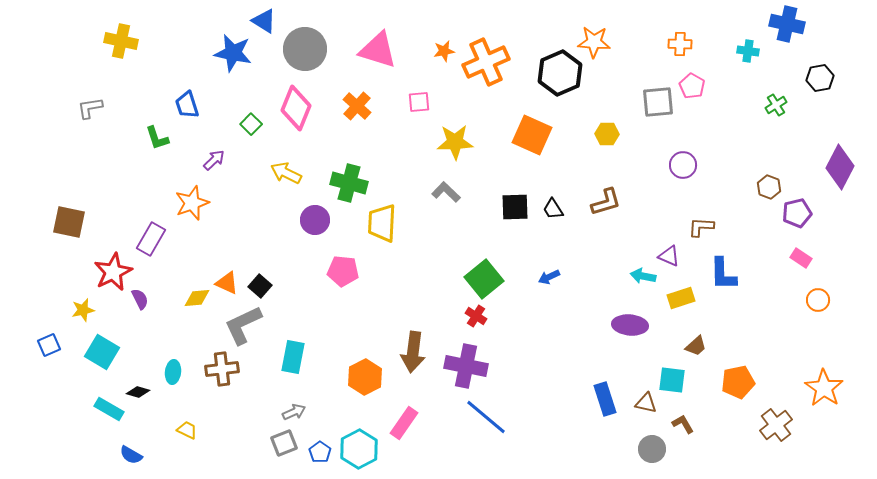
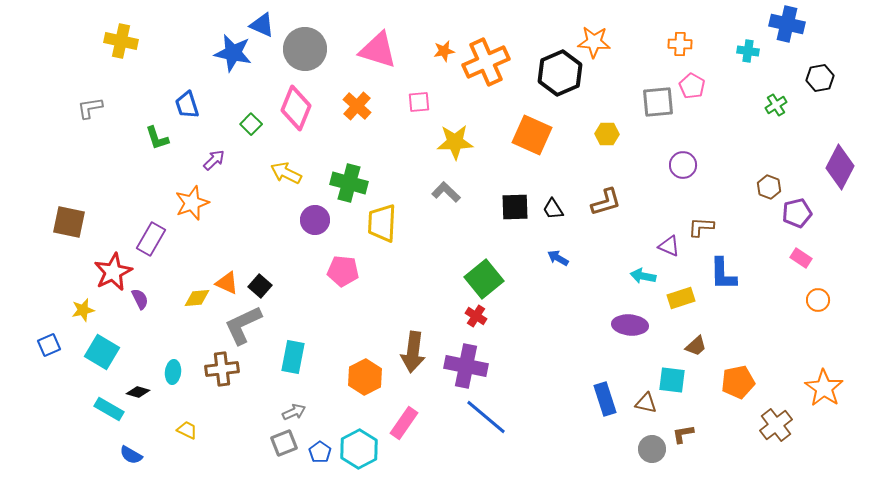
blue triangle at (264, 21): moved 2 px left, 4 px down; rotated 8 degrees counterclockwise
purple triangle at (669, 256): moved 10 px up
blue arrow at (549, 277): moved 9 px right, 19 px up; rotated 55 degrees clockwise
brown L-shape at (683, 424): moved 10 px down; rotated 70 degrees counterclockwise
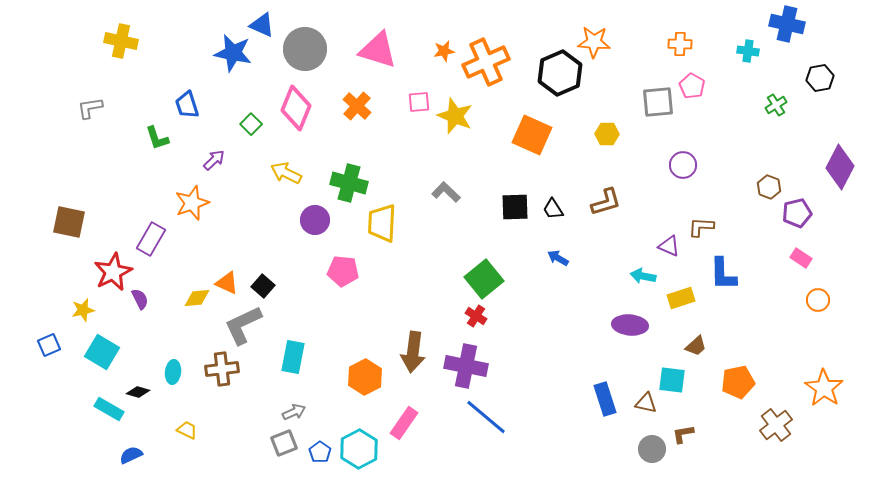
yellow star at (455, 142): moved 26 px up; rotated 24 degrees clockwise
black square at (260, 286): moved 3 px right
blue semicircle at (131, 455): rotated 125 degrees clockwise
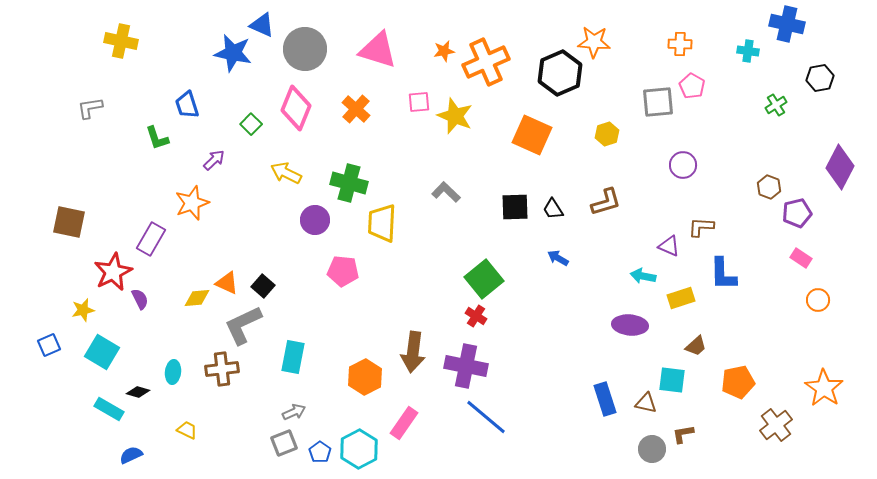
orange cross at (357, 106): moved 1 px left, 3 px down
yellow hexagon at (607, 134): rotated 20 degrees counterclockwise
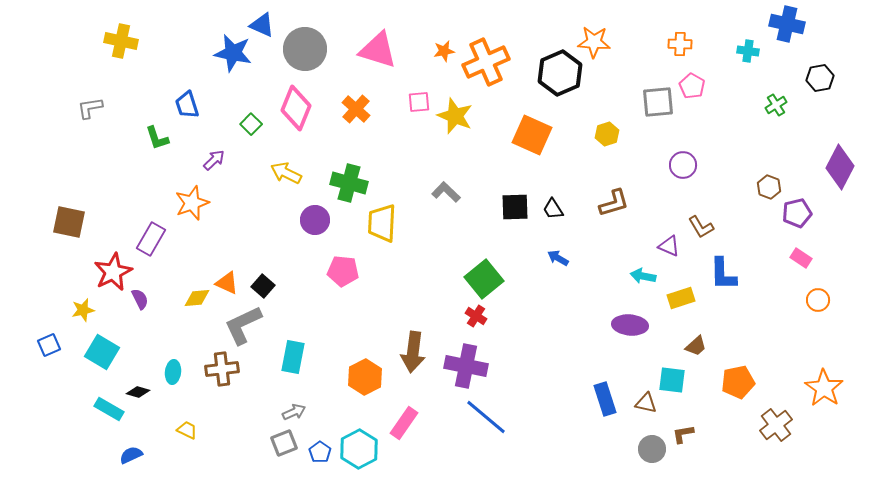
brown L-shape at (606, 202): moved 8 px right, 1 px down
brown L-shape at (701, 227): rotated 124 degrees counterclockwise
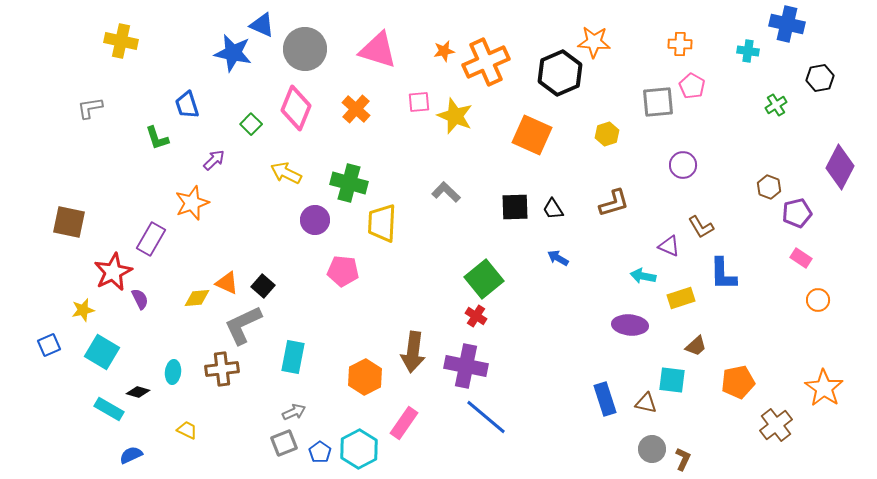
brown L-shape at (683, 434): moved 25 px down; rotated 125 degrees clockwise
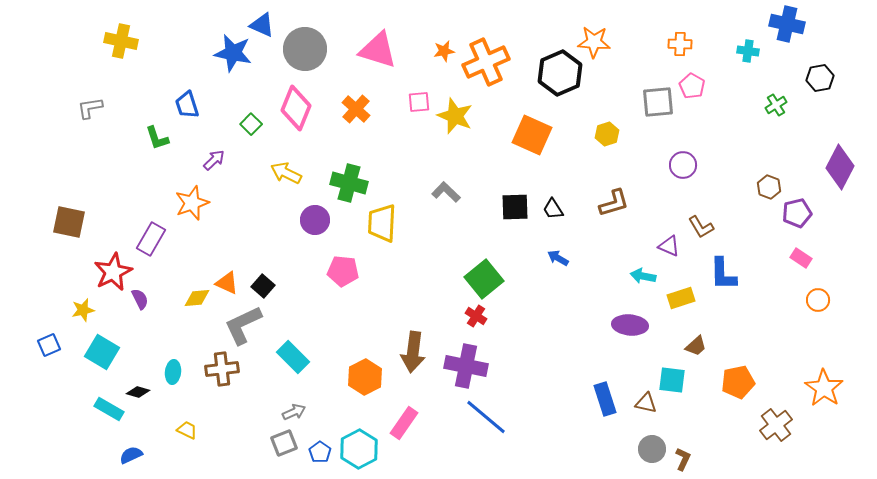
cyan rectangle at (293, 357): rotated 56 degrees counterclockwise
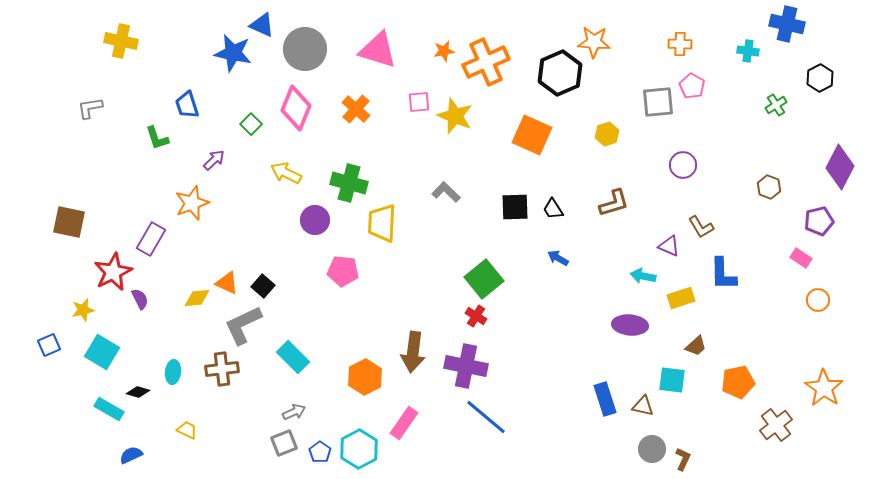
black hexagon at (820, 78): rotated 16 degrees counterclockwise
purple pentagon at (797, 213): moved 22 px right, 8 px down
brown triangle at (646, 403): moved 3 px left, 3 px down
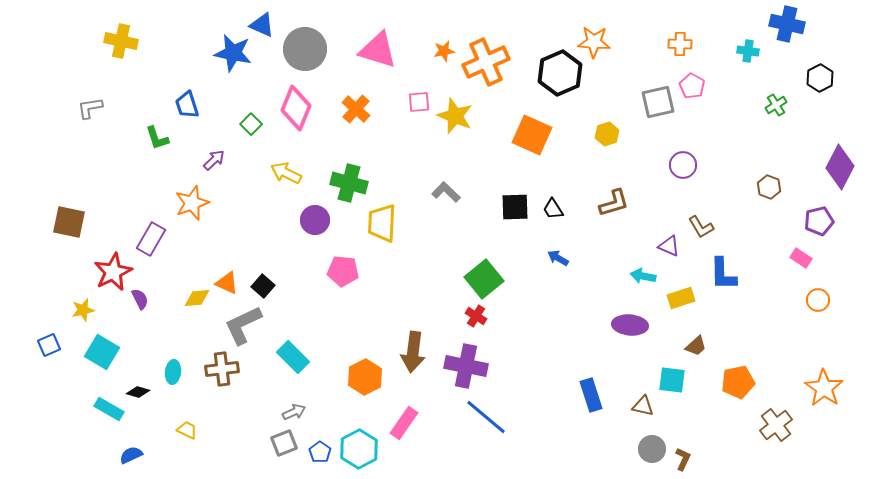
gray square at (658, 102): rotated 8 degrees counterclockwise
blue rectangle at (605, 399): moved 14 px left, 4 px up
